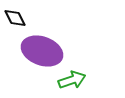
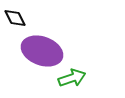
green arrow: moved 2 px up
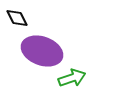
black diamond: moved 2 px right
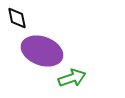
black diamond: rotated 15 degrees clockwise
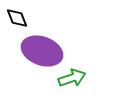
black diamond: rotated 10 degrees counterclockwise
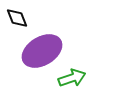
purple ellipse: rotated 51 degrees counterclockwise
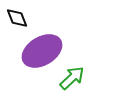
green arrow: rotated 24 degrees counterclockwise
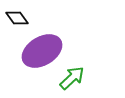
black diamond: rotated 15 degrees counterclockwise
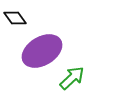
black diamond: moved 2 px left
